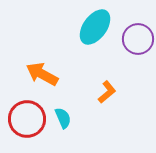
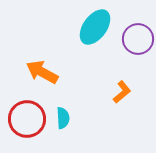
orange arrow: moved 2 px up
orange L-shape: moved 15 px right
cyan semicircle: rotated 20 degrees clockwise
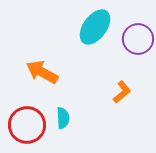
red circle: moved 6 px down
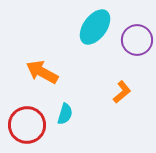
purple circle: moved 1 px left, 1 px down
cyan semicircle: moved 2 px right, 4 px up; rotated 20 degrees clockwise
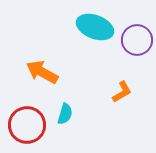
cyan ellipse: rotated 75 degrees clockwise
orange L-shape: rotated 10 degrees clockwise
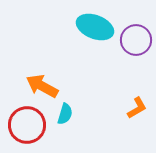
purple circle: moved 1 px left
orange arrow: moved 14 px down
orange L-shape: moved 15 px right, 16 px down
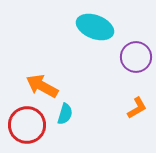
purple circle: moved 17 px down
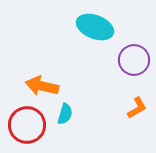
purple circle: moved 2 px left, 3 px down
orange arrow: rotated 16 degrees counterclockwise
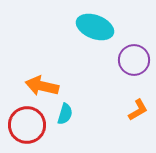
orange L-shape: moved 1 px right, 2 px down
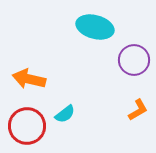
cyan ellipse: rotated 6 degrees counterclockwise
orange arrow: moved 13 px left, 7 px up
cyan semicircle: rotated 35 degrees clockwise
red circle: moved 1 px down
